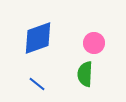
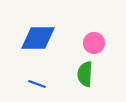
blue diamond: rotated 21 degrees clockwise
blue line: rotated 18 degrees counterclockwise
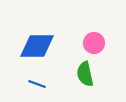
blue diamond: moved 1 px left, 8 px down
green semicircle: rotated 15 degrees counterclockwise
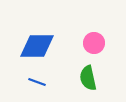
green semicircle: moved 3 px right, 4 px down
blue line: moved 2 px up
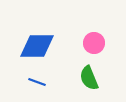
green semicircle: moved 1 px right; rotated 10 degrees counterclockwise
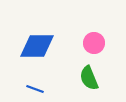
blue line: moved 2 px left, 7 px down
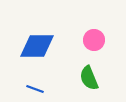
pink circle: moved 3 px up
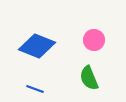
blue diamond: rotated 21 degrees clockwise
